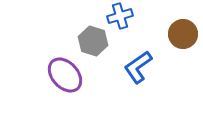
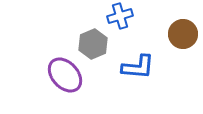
gray hexagon: moved 3 px down; rotated 20 degrees clockwise
blue L-shape: rotated 140 degrees counterclockwise
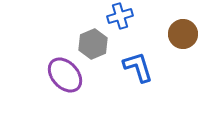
blue L-shape: rotated 112 degrees counterclockwise
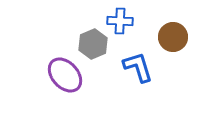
blue cross: moved 5 px down; rotated 20 degrees clockwise
brown circle: moved 10 px left, 3 px down
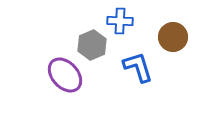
gray hexagon: moved 1 px left, 1 px down
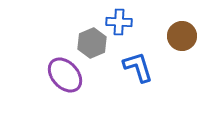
blue cross: moved 1 px left, 1 px down
brown circle: moved 9 px right, 1 px up
gray hexagon: moved 2 px up
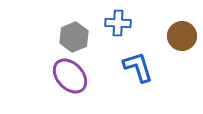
blue cross: moved 1 px left, 1 px down
gray hexagon: moved 18 px left, 6 px up
purple ellipse: moved 5 px right, 1 px down
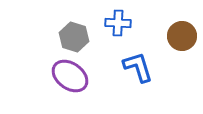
gray hexagon: rotated 20 degrees counterclockwise
purple ellipse: rotated 12 degrees counterclockwise
